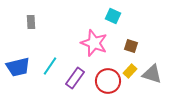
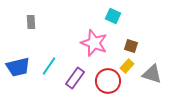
cyan line: moved 1 px left
yellow rectangle: moved 3 px left, 5 px up
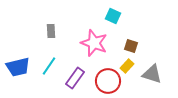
gray rectangle: moved 20 px right, 9 px down
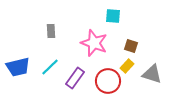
cyan square: rotated 21 degrees counterclockwise
cyan line: moved 1 px right, 1 px down; rotated 12 degrees clockwise
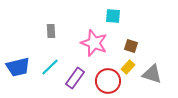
yellow rectangle: moved 1 px right, 1 px down
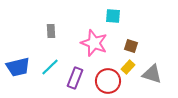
purple rectangle: rotated 15 degrees counterclockwise
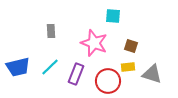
yellow rectangle: rotated 40 degrees clockwise
purple rectangle: moved 1 px right, 4 px up
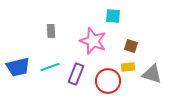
pink star: moved 1 px left, 2 px up
cyan line: rotated 24 degrees clockwise
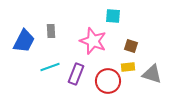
blue trapezoid: moved 6 px right, 26 px up; rotated 50 degrees counterclockwise
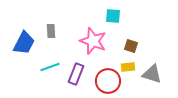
blue trapezoid: moved 2 px down
